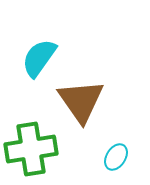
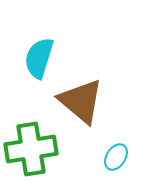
cyan semicircle: rotated 18 degrees counterclockwise
brown triangle: rotated 15 degrees counterclockwise
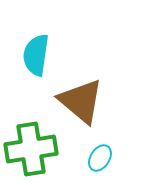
cyan semicircle: moved 3 px left, 3 px up; rotated 9 degrees counterclockwise
cyan ellipse: moved 16 px left, 1 px down
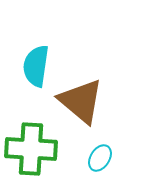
cyan semicircle: moved 11 px down
green cross: rotated 12 degrees clockwise
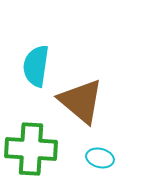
cyan ellipse: rotated 72 degrees clockwise
